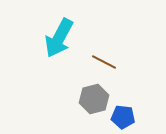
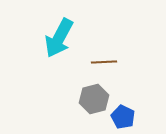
brown line: rotated 30 degrees counterclockwise
blue pentagon: rotated 20 degrees clockwise
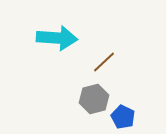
cyan arrow: moved 2 px left; rotated 114 degrees counterclockwise
brown line: rotated 40 degrees counterclockwise
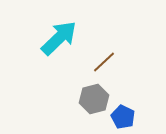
cyan arrow: moved 2 px right; rotated 48 degrees counterclockwise
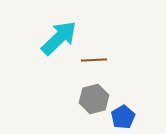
brown line: moved 10 px left, 2 px up; rotated 40 degrees clockwise
blue pentagon: rotated 15 degrees clockwise
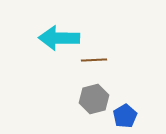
cyan arrow: rotated 135 degrees counterclockwise
blue pentagon: moved 2 px right, 1 px up
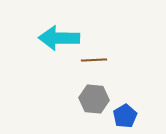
gray hexagon: rotated 20 degrees clockwise
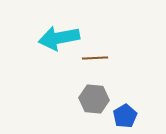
cyan arrow: rotated 12 degrees counterclockwise
brown line: moved 1 px right, 2 px up
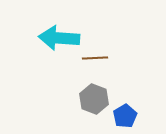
cyan arrow: rotated 15 degrees clockwise
gray hexagon: rotated 16 degrees clockwise
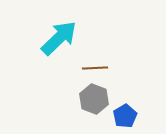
cyan arrow: rotated 132 degrees clockwise
brown line: moved 10 px down
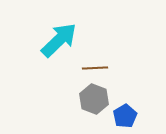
cyan arrow: moved 2 px down
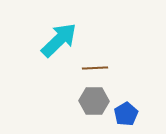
gray hexagon: moved 2 px down; rotated 20 degrees counterclockwise
blue pentagon: moved 1 px right, 2 px up
